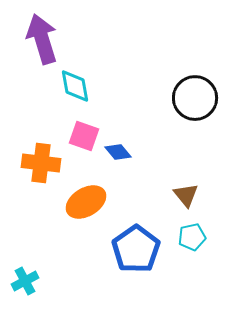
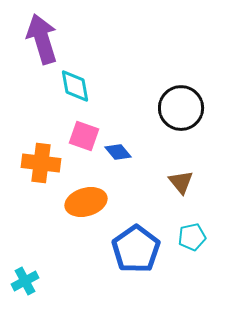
black circle: moved 14 px left, 10 px down
brown triangle: moved 5 px left, 13 px up
orange ellipse: rotated 15 degrees clockwise
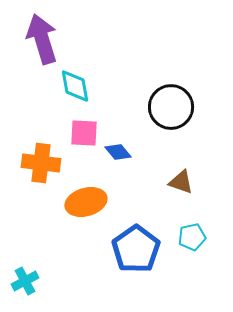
black circle: moved 10 px left, 1 px up
pink square: moved 3 px up; rotated 16 degrees counterclockwise
brown triangle: rotated 32 degrees counterclockwise
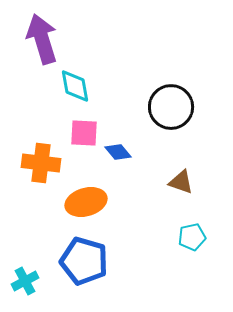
blue pentagon: moved 52 px left, 12 px down; rotated 21 degrees counterclockwise
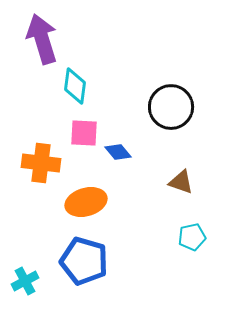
cyan diamond: rotated 18 degrees clockwise
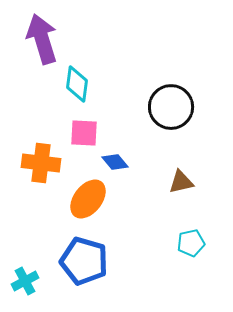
cyan diamond: moved 2 px right, 2 px up
blue diamond: moved 3 px left, 10 px down
brown triangle: rotated 32 degrees counterclockwise
orange ellipse: moved 2 px right, 3 px up; rotated 36 degrees counterclockwise
cyan pentagon: moved 1 px left, 6 px down
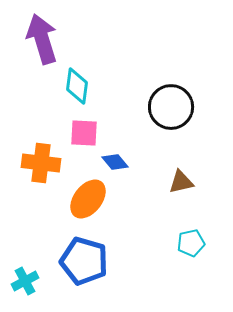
cyan diamond: moved 2 px down
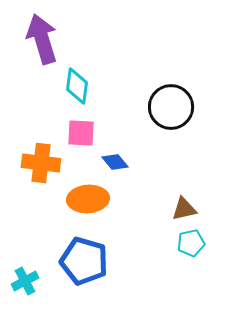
pink square: moved 3 px left
brown triangle: moved 3 px right, 27 px down
orange ellipse: rotated 48 degrees clockwise
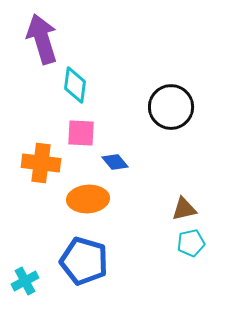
cyan diamond: moved 2 px left, 1 px up
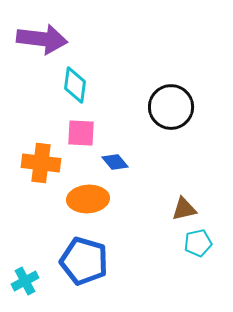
purple arrow: rotated 114 degrees clockwise
cyan pentagon: moved 7 px right
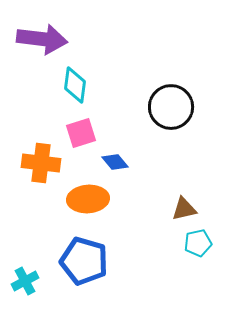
pink square: rotated 20 degrees counterclockwise
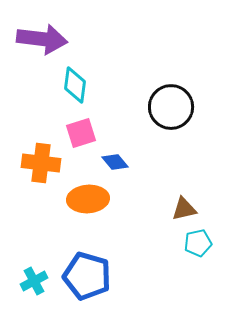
blue pentagon: moved 3 px right, 15 px down
cyan cross: moved 9 px right
